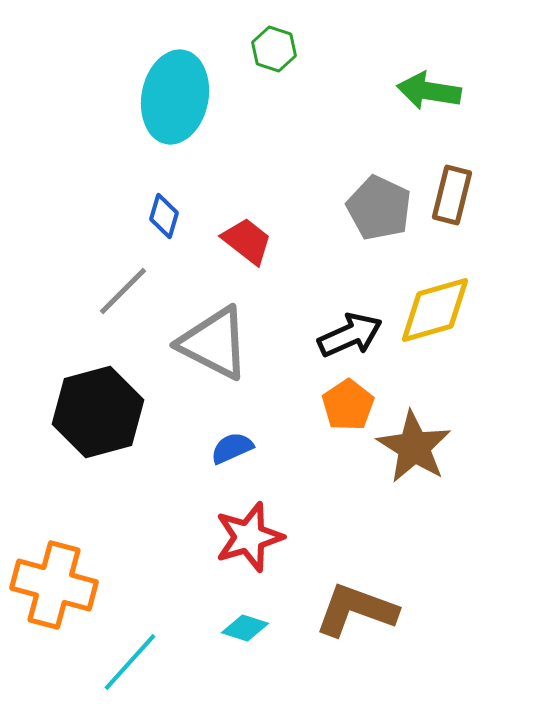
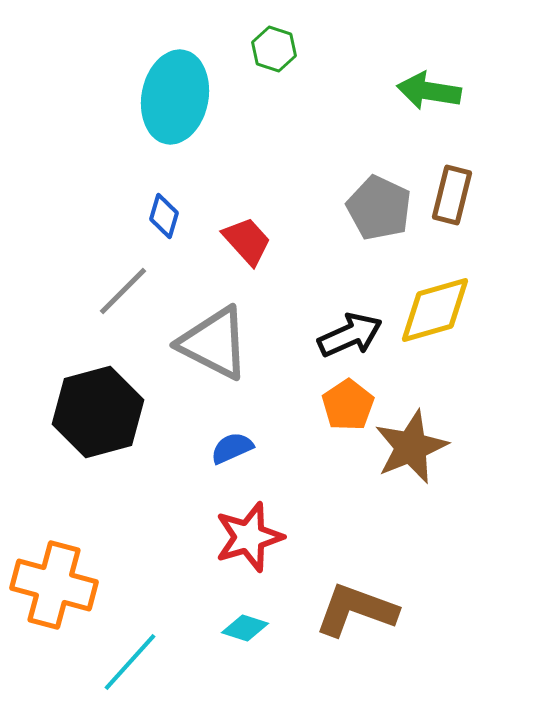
red trapezoid: rotated 10 degrees clockwise
brown star: moved 3 px left; rotated 18 degrees clockwise
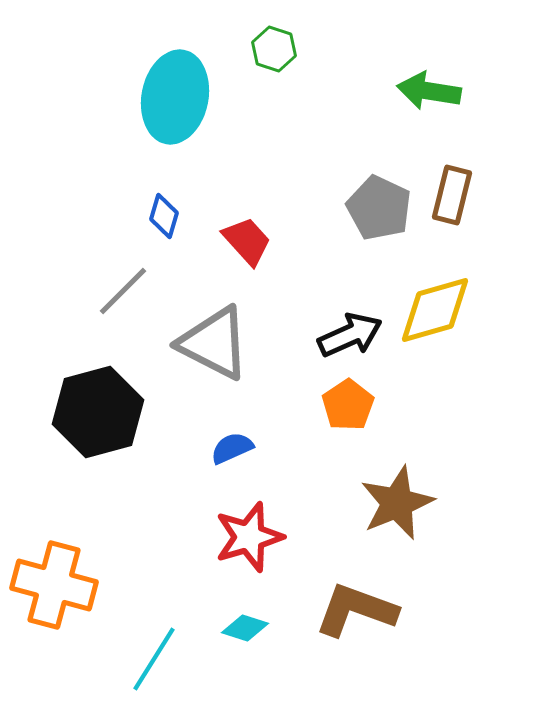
brown star: moved 14 px left, 56 px down
cyan line: moved 24 px right, 3 px up; rotated 10 degrees counterclockwise
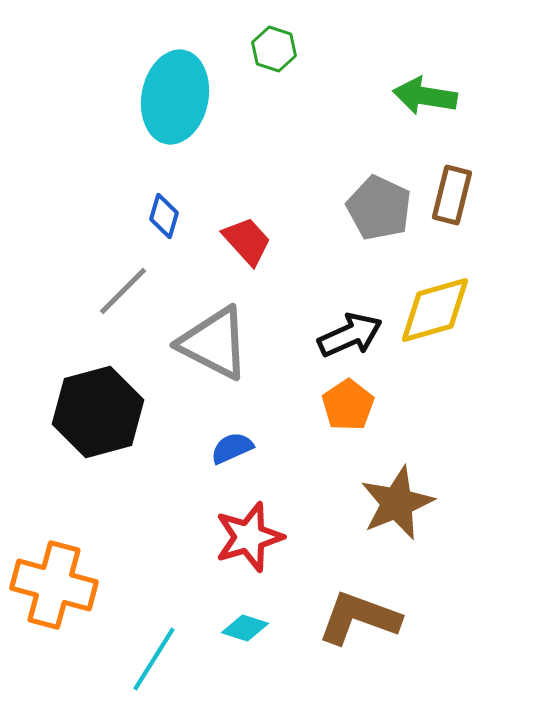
green arrow: moved 4 px left, 5 px down
brown L-shape: moved 3 px right, 8 px down
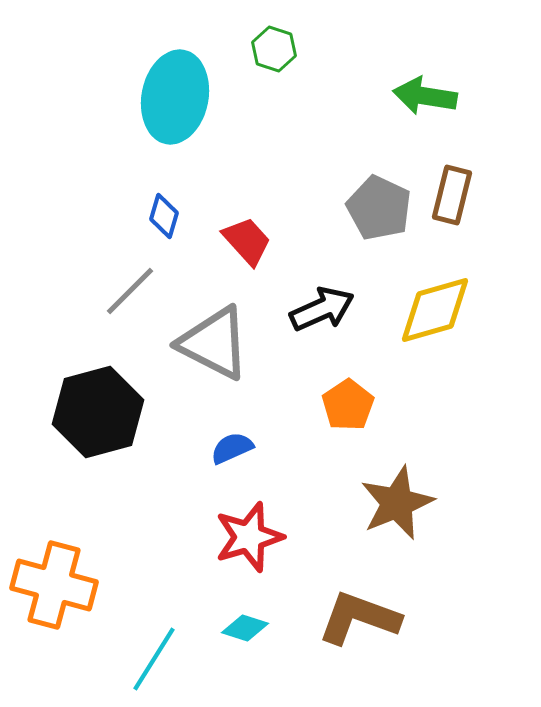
gray line: moved 7 px right
black arrow: moved 28 px left, 26 px up
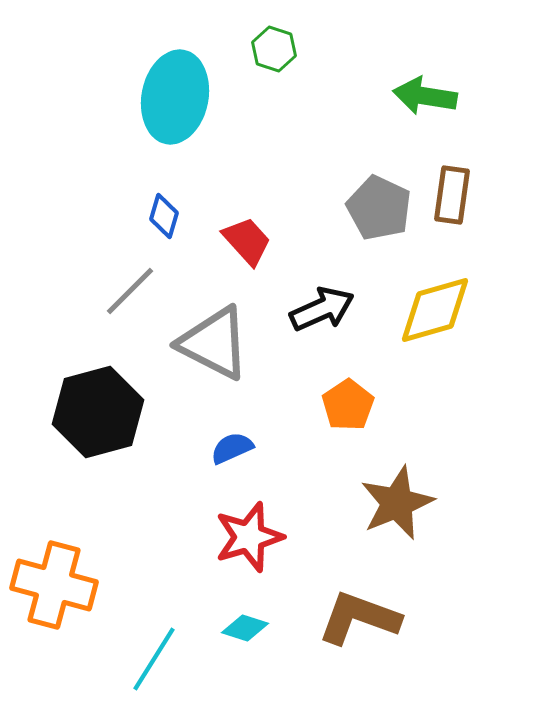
brown rectangle: rotated 6 degrees counterclockwise
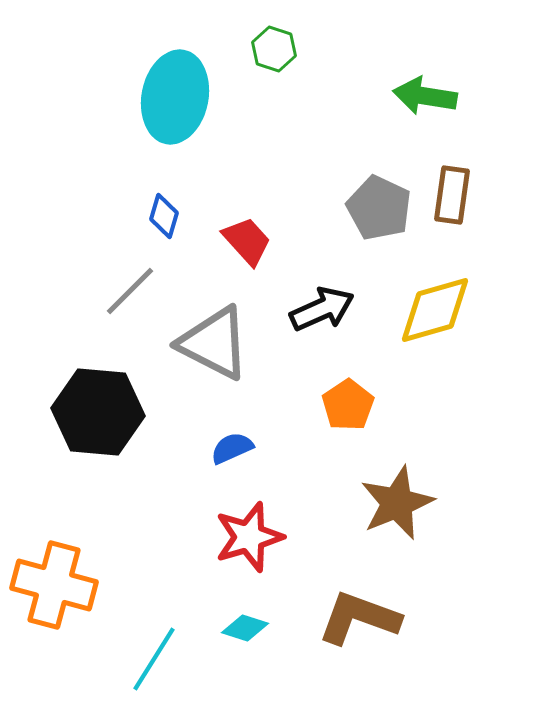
black hexagon: rotated 20 degrees clockwise
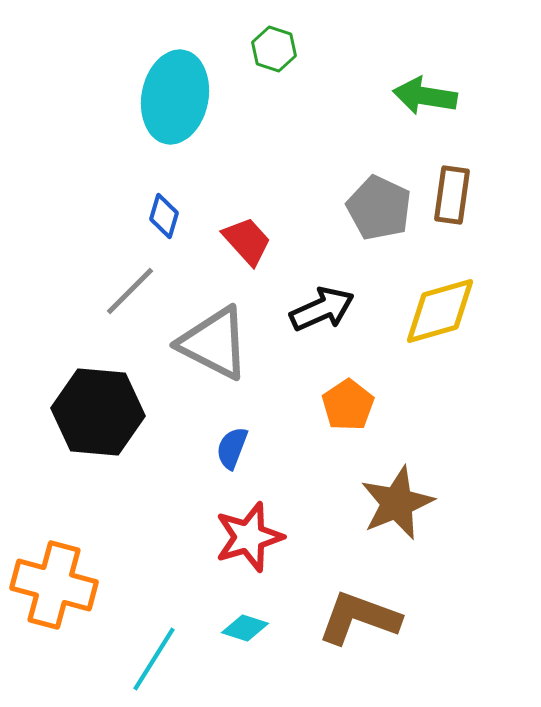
yellow diamond: moved 5 px right, 1 px down
blue semicircle: rotated 45 degrees counterclockwise
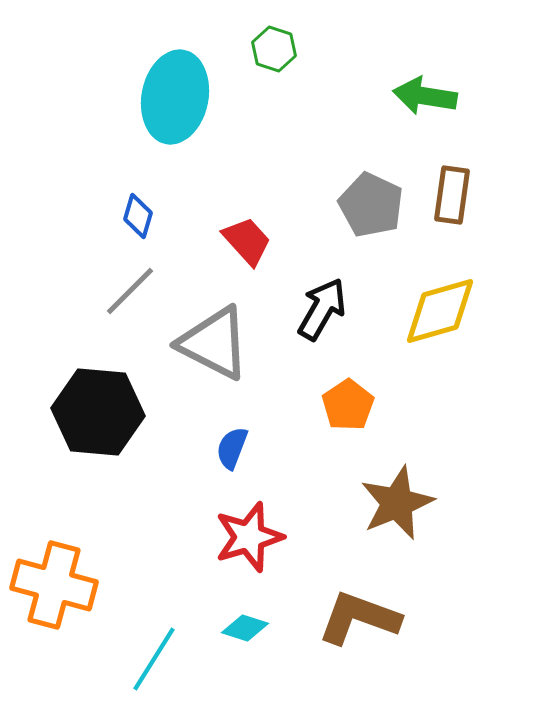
gray pentagon: moved 8 px left, 3 px up
blue diamond: moved 26 px left
black arrow: rotated 36 degrees counterclockwise
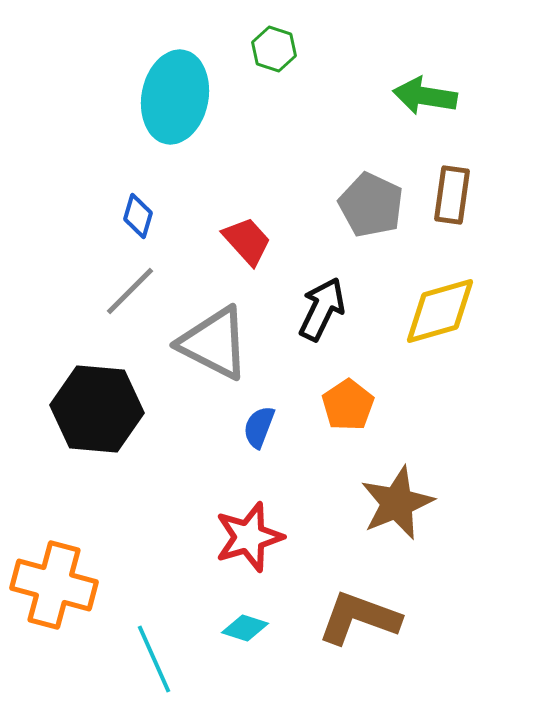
black arrow: rotated 4 degrees counterclockwise
black hexagon: moved 1 px left, 3 px up
blue semicircle: moved 27 px right, 21 px up
cyan line: rotated 56 degrees counterclockwise
